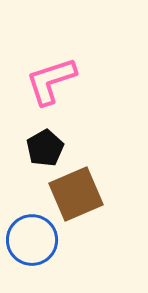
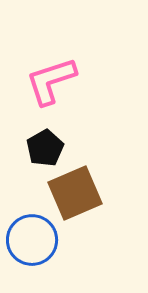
brown square: moved 1 px left, 1 px up
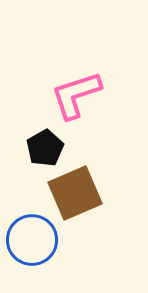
pink L-shape: moved 25 px right, 14 px down
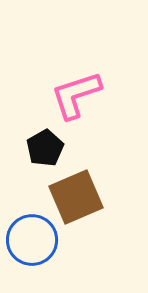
brown square: moved 1 px right, 4 px down
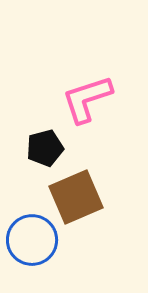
pink L-shape: moved 11 px right, 4 px down
black pentagon: rotated 15 degrees clockwise
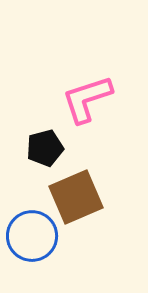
blue circle: moved 4 px up
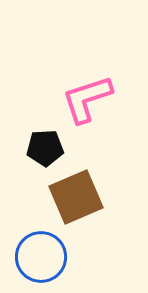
black pentagon: rotated 12 degrees clockwise
blue circle: moved 9 px right, 21 px down
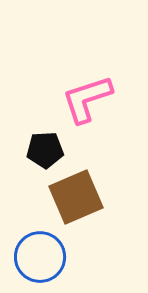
black pentagon: moved 2 px down
blue circle: moved 1 px left
